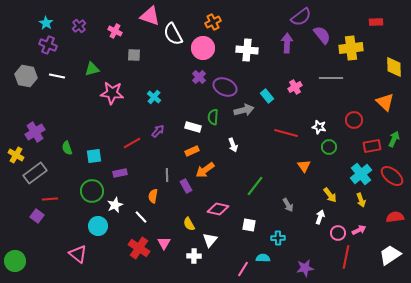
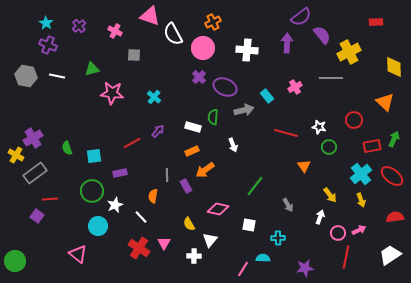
yellow cross at (351, 48): moved 2 px left, 4 px down; rotated 20 degrees counterclockwise
purple cross at (35, 132): moved 2 px left, 6 px down
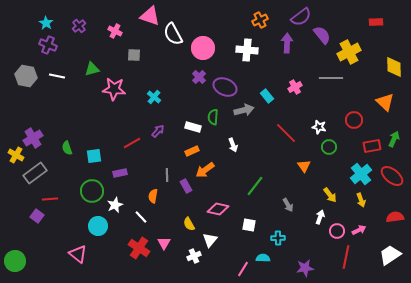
orange cross at (213, 22): moved 47 px right, 2 px up
pink star at (112, 93): moved 2 px right, 4 px up
red line at (286, 133): rotated 30 degrees clockwise
pink circle at (338, 233): moved 1 px left, 2 px up
white cross at (194, 256): rotated 24 degrees counterclockwise
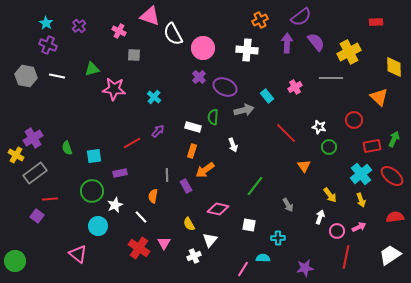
pink cross at (115, 31): moved 4 px right
purple semicircle at (322, 35): moved 6 px left, 7 px down
orange triangle at (385, 102): moved 6 px left, 5 px up
orange rectangle at (192, 151): rotated 48 degrees counterclockwise
pink arrow at (359, 230): moved 3 px up
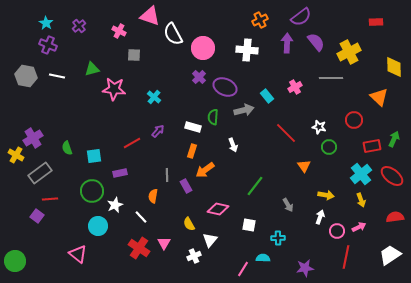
gray rectangle at (35, 173): moved 5 px right
yellow arrow at (330, 195): moved 4 px left; rotated 42 degrees counterclockwise
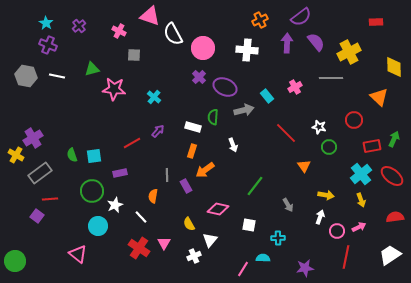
green semicircle at (67, 148): moved 5 px right, 7 px down
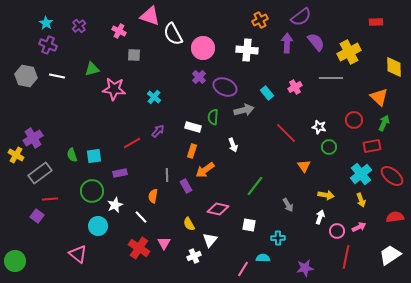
cyan rectangle at (267, 96): moved 3 px up
green arrow at (394, 139): moved 10 px left, 16 px up
